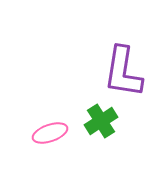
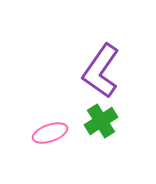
purple L-shape: moved 22 px left, 1 px up; rotated 26 degrees clockwise
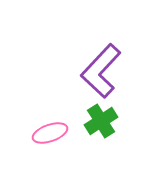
purple L-shape: rotated 8 degrees clockwise
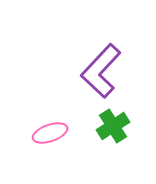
green cross: moved 12 px right, 5 px down
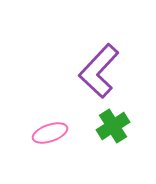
purple L-shape: moved 2 px left
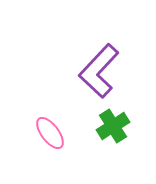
pink ellipse: rotated 72 degrees clockwise
